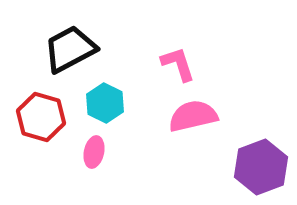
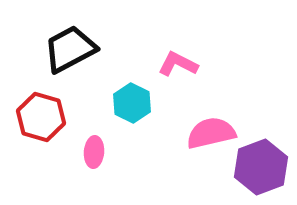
pink L-shape: rotated 45 degrees counterclockwise
cyan hexagon: moved 27 px right
pink semicircle: moved 18 px right, 17 px down
pink ellipse: rotated 8 degrees counterclockwise
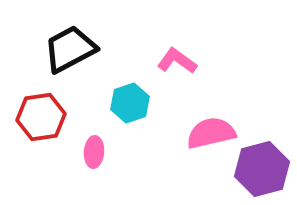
pink L-shape: moved 1 px left, 3 px up; rotated 9 degrees clockwise
cyan hexagon: moved 2 px left; rotated 15 degrees clockwise
red hexagon: rotated 24 degrees counterclockwise
purple hexagon: moved 1 px right, 2 px down; rotated 6 degrees clockwise
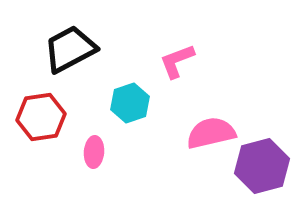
pink L-shape: rotated 57 degrees counterclockwise
purple hexagon: moved 3 px up
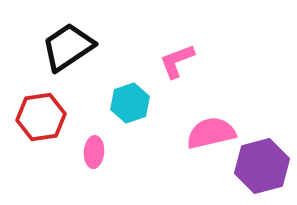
black trapezoid: moved 2 px left, 2 px up; rotated 6 degrees counterclockwise
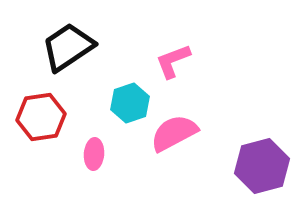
pink L-shape: moved 4 px left
pink semicircle: moved 37 px left; rotated 15 degrees counterclockwise
pink ellipse: moved 2 px down
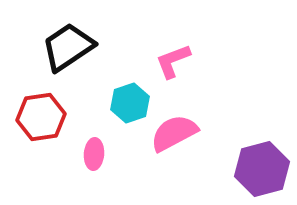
purple hexagon: moved 3 px down
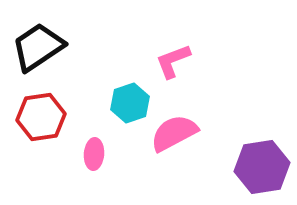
black trapezoid: moved 30 px left
purple hexagon: moved 2 px up; rotated 6 degrees clockwise
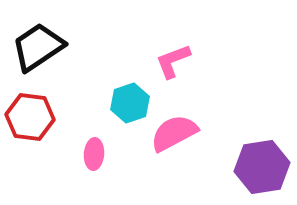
red hexagon: moved 11 px left; rotated 15 degrees clockwise
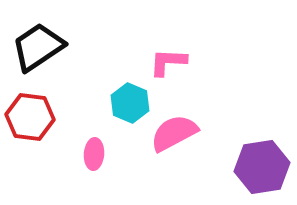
pink L-shape: moved 5 px left, 1 px down; rotated 24 degrees clockwise
cyan hexagon: rotated 18 degrees counterclockwise
